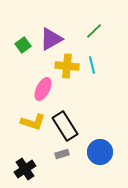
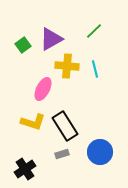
cyan line: moved 3 px right, 4 px down
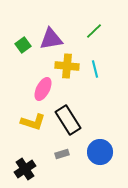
purple triangle: rotated 20 degrees clockwise
black rectangle: moved 3 px right, 6 px up
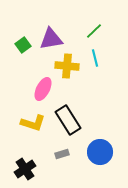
cyan line: moved 11 px up
yellow L-shape: moved 1 px down
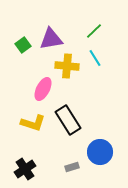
cyan line: rotated 18 degrees counterclockwise
gray rectangle: moved 10 px right, 13 px down
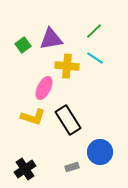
cyan line: rotated 24 degrees counterclockwise
pink ellipse: moved 1 px right, 1 px up
yellow L-shape: moved 6 px up
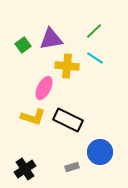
black rectangle: rotated 32 degrees counterclockwise
